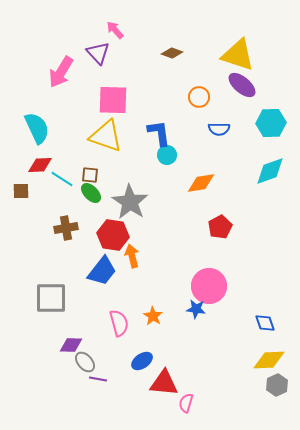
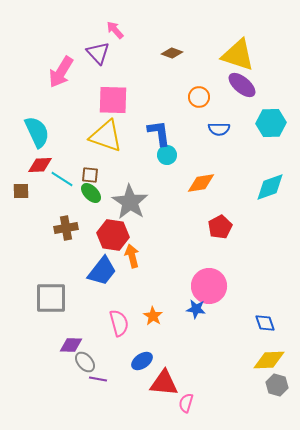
cyan semicircle at (37, 128): moved 4 px down
cyan diamond at (270, 171): moved 16 px down
gray hexagon at (277, 385): rotated 20 degrees counterclockwise
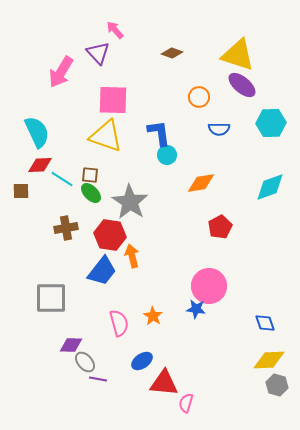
red hexagon at (113, 235): moved 3 px left
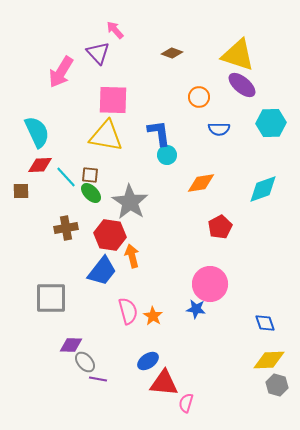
yellow triangle at (106, 136): rotated 9 degrees counterclockwise
cyan line at (62, 179): moved 4 px right, 2 px up; rotated 15 degrees clockwise
cyan diamond at (270, 187): moved 7 px left, 2 px down
pink circle at (209, 286): moved 1 px right, 2 px up
pink semicircle at (119, 323): moved 9 px right, 12 px up
blue ellipse at (142, 361): moved 6 px right
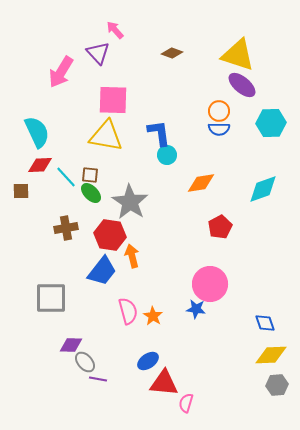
orange circle at (199, 97): moved 20 px right, 14 px down
yellow diamond at (269, 360): moved 2 px right, 5 px up
gray hexagon at (277, 385): rotated 20 degrees counterclockwise
